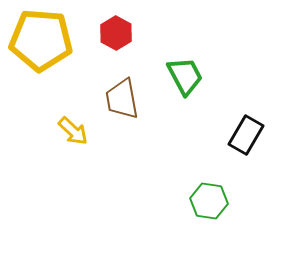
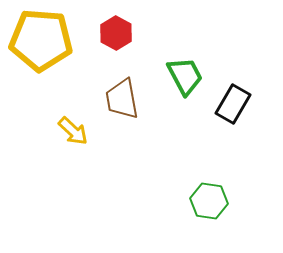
black rectangle: moved 13 px left, 31 px up
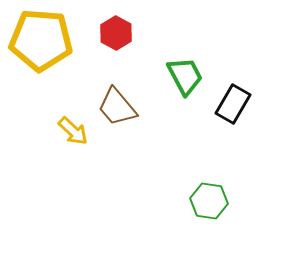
brown trapezoid: moved 5 px left, 8 px down; rotated 30 degrees counterclockwise
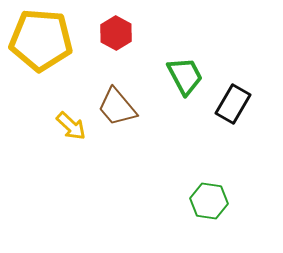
yellow arrow: moved 2 px left, 5 px up
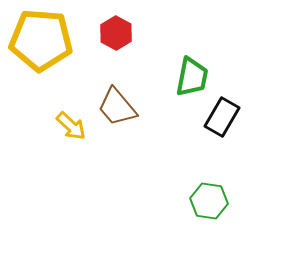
green trapezoid: moved 7 px right, 1 px down; rotated 39 degrees clockwise
black rectangle: moved 11 px left, 13 px down
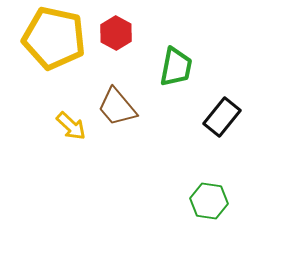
yellow pentagon: moved 13 px right, 2 px up; rotated 8 degrees clockwise
green trapezoid: moved 16 px left, 10 px up
black rectangle: rotated 9 degrees clockwise
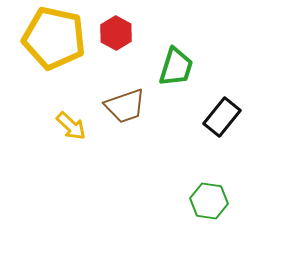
green trapezoid: rotated 6 degrees clockwise
brown trapezoid: moved 8 px right, 1 px up; rotated 69 degrees counterclockwise
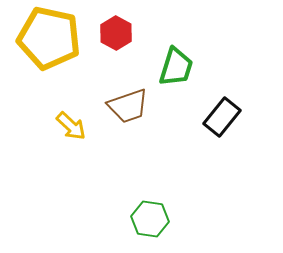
yellow pentagon: moved 5 px left
brown trapezoid: moved 3 px right
green hexagon: moved 59 px left, 18 px down
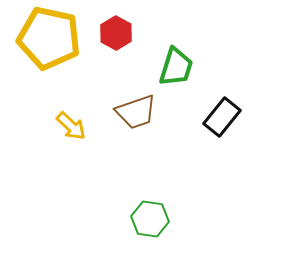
brown trapezoid: moved 8 px right, 6 px down
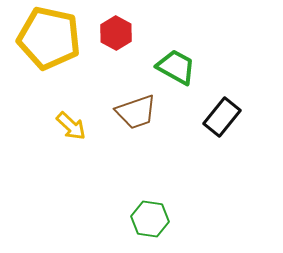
green trapezoid: rotated 78 degrees counterclockwise
